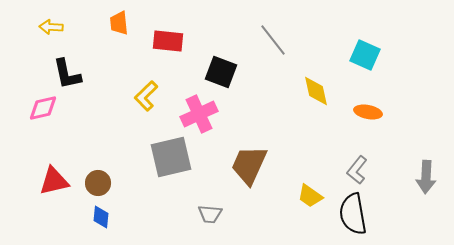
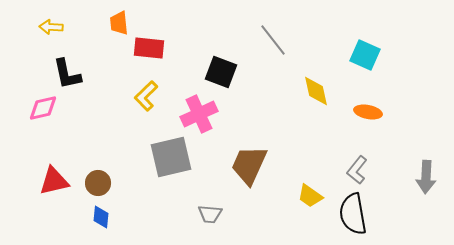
red rectangle: moved 19 px left, 7 px down
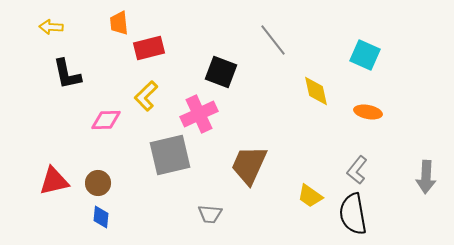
red rectangle: rotated 20 degrees counterclockwise
pink diamond: moved 63 px right, 12 px down; rotated 12 degrees clockwise
gray square: moved 1 px left, 2 px up
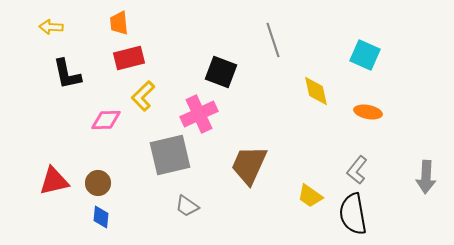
gray line: rotated 20 degrees clockwise
red rectangle: moved 20 px left, 10 px down
yellow L-shape: moved 3 px left
gray trapezoid: moved 23 px left, 8 px up; rotated 30 degrees clockwise
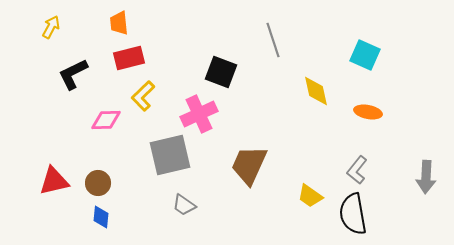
yellow arrow: rotated 115 degrees clockwise
black L-shape: moved 6 px right; rotated 76 degrees clockwise
gray trapezoid: moved 3 px left, 1 px up
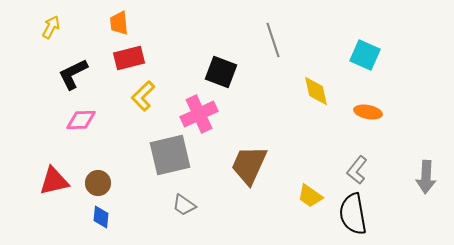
pink diamond: moved 25 px left
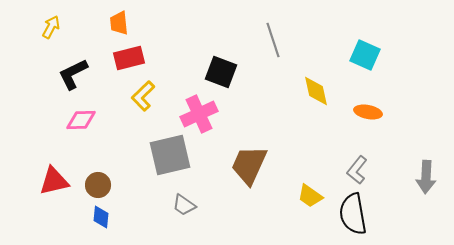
brown circle: moved 2 px down
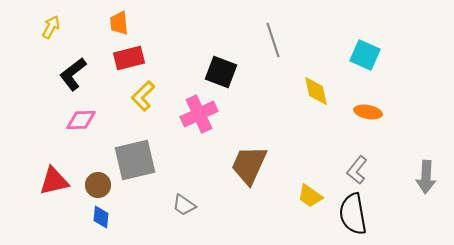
black L-shape: rotated 12 degrees counterclockwise
gray square: moved 35 px left, 5 px down
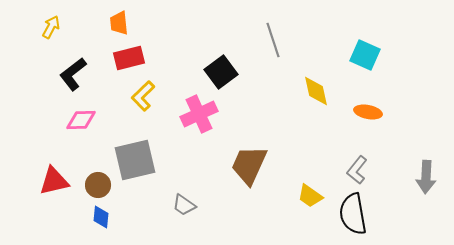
black square: rotated 32 degrees clockwise
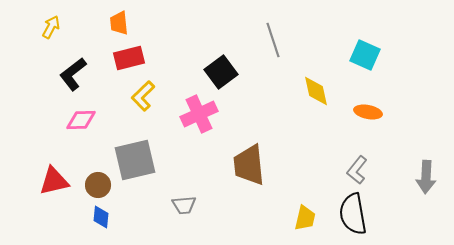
brown trapezoid: rotated 30 degrees counterclockwise
yellow trapezoid: moved 5 px left, 22 px down; rotated 112 degrees counterclockwise
gray trapezoid: rotated 40 degrees counterclockwise
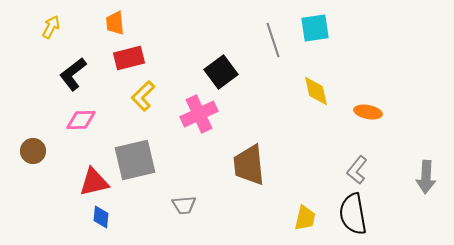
orange trapezoid: moved 4 px left
cyan square: moved 50 px left, 27 px up; rotated 32 degrees counterclockwise
red triangle: moved 40 px right, 1 px down
brown circle: moved 65 px left, 34 px up
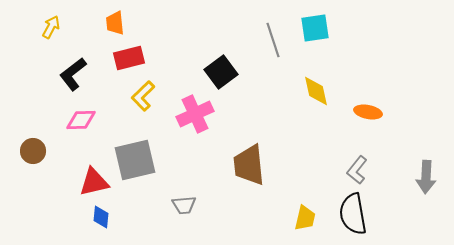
pink cross: moved 4 px left
